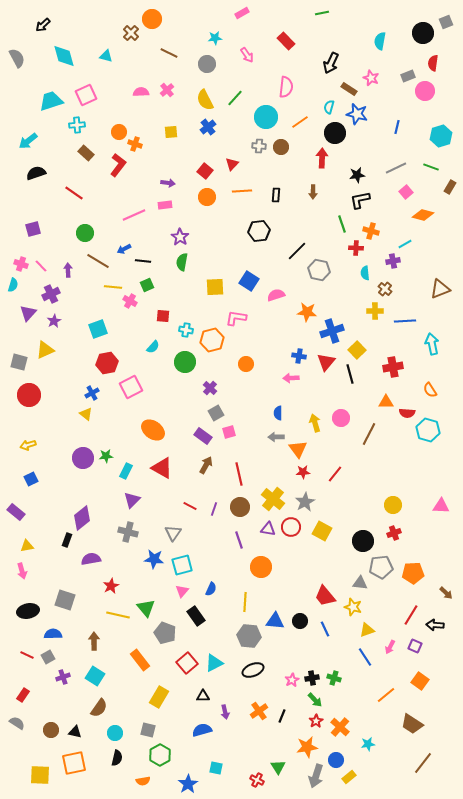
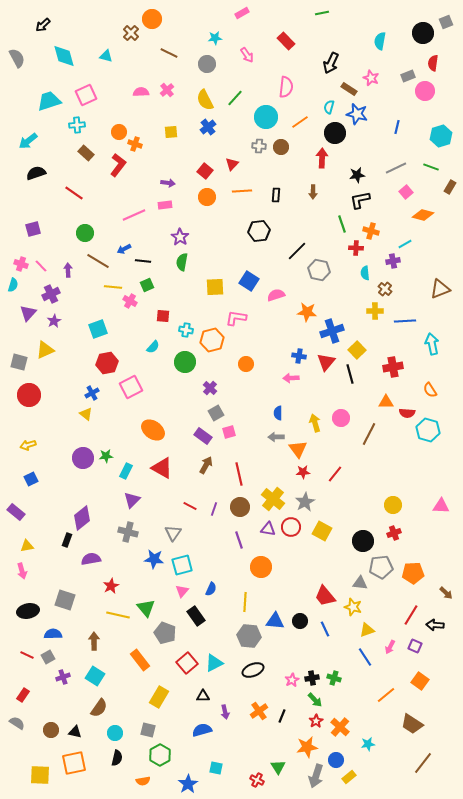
cyan trapezoid at (51, 101): moved 2 px left
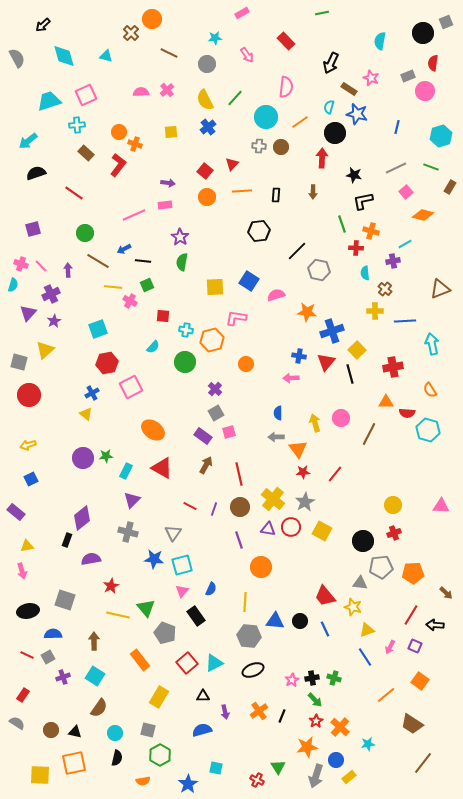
black star at (357, 175): moved 3 px left; rotated 21 degrees clockwise
black L-shape at (360, 200): moved 3 px right, 1 px down
yellow triangle at (45, 350): rotated 18 degrees counterclockwise
purple cross at (210, 388): moved 5 px right, 1 px down
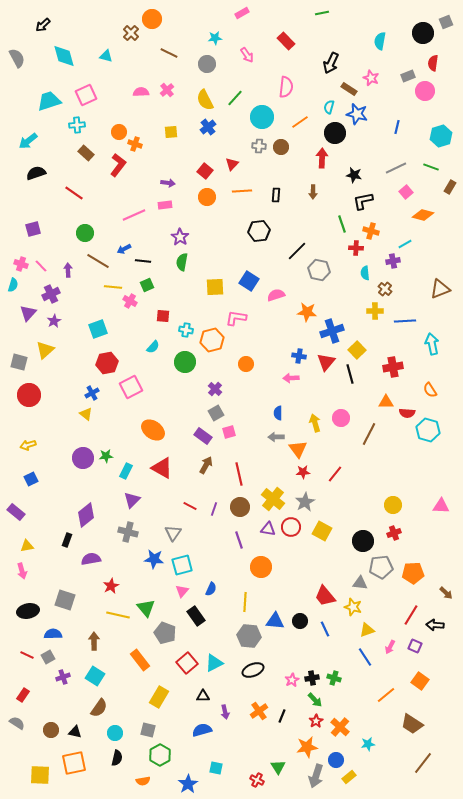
cyan circle at (266, 117): moved 4 px left
purple diamond at (82, 518): moved 4 px right, 3 px up
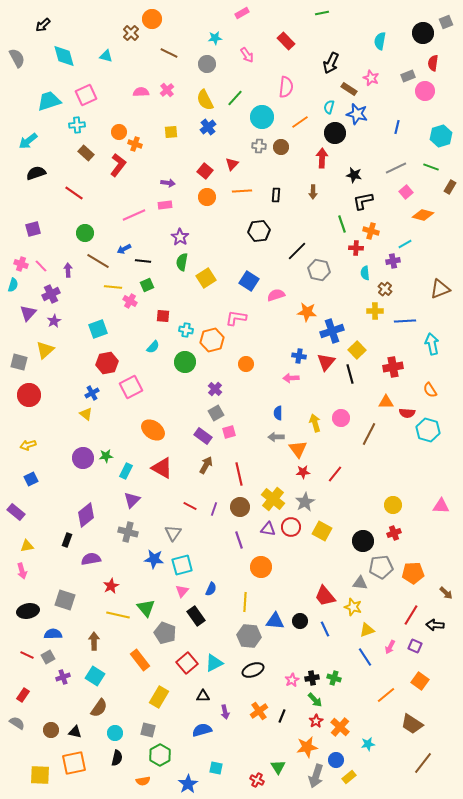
yellow square at (215, 287): moved 9 px left, 9 px up; rotated 30 degrees counterclockwise
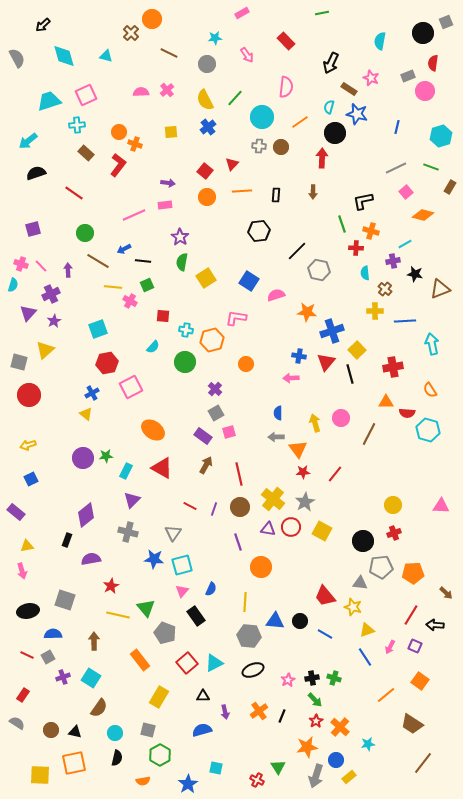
black star at (354, 175): moved 61 px right, 99 px down
purple line at (239, 540): moved 1 px left, 2 px down
blue line at (325, 629): moved 5 px down; rotated 35 degrees counterclockwise
cyan square at (95, 676): moved 4 px left, 2 px down
pink star at (292, 680): moved 4 px left
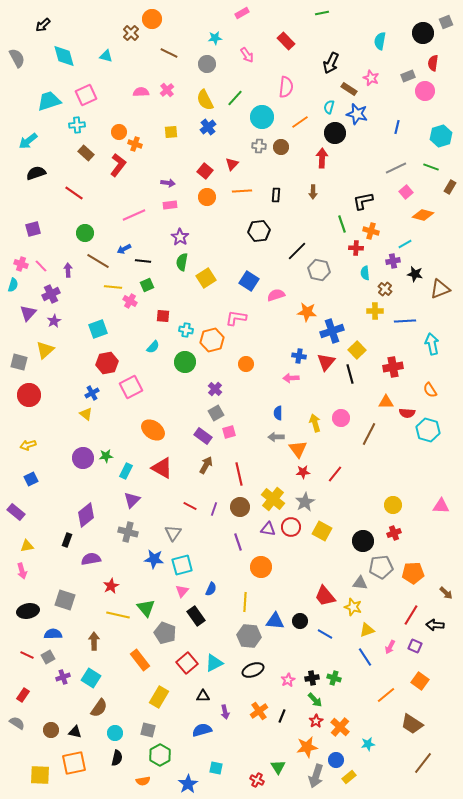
pink rectangle at (165, 205): moved 5 px right
